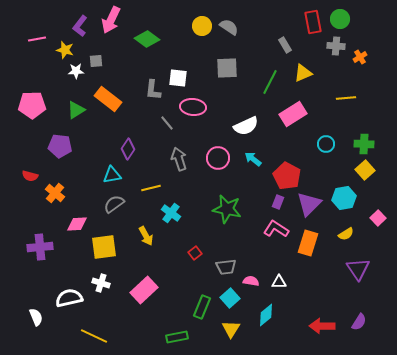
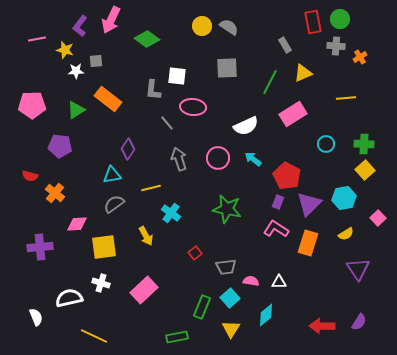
white square at (178, 78): moved 1 px left, 2 px up
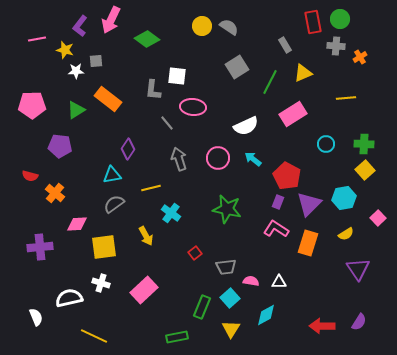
gray square at (227, 68): moved 10 px right, 1 px up; rotated 30 degrees counterclockwise
cyan diamond at (266, 315): rotated 10 degrees clockwise
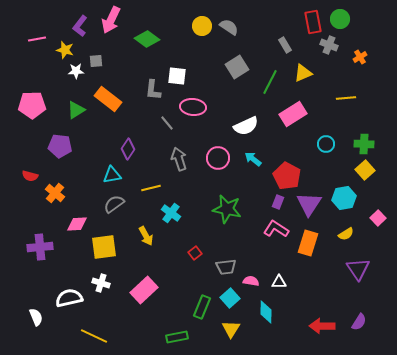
gray cross at (336, 46): moved 7 px left, 1 px up; rotated 18 degrees clockwise
purple triangle at (309, 204): rotated 12 degrees counterclockwise
cyan diamond at (266, 315): moved 3 px up; rotated 60 degrees counterclockwise
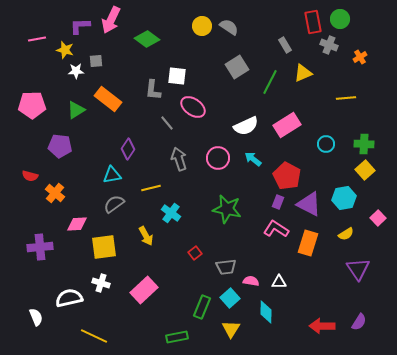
purple L-shape at (80, 26): rotated 50 degrees clockwise
pink ellipse at (193, 107): rotated 30 degrees clockwise
pink rectangle at (293, 114): moved 6 px left, 11 px down
purple triangle at (309, 204): rotated 36 degrees counterclockwise
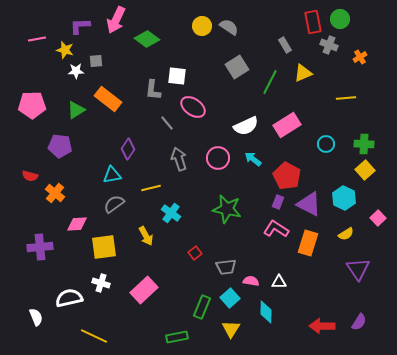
pink arrow at (111, 20): moved 5 px right
cyan hexagon at (344, 198): rotated 25 degrees counterclockwise
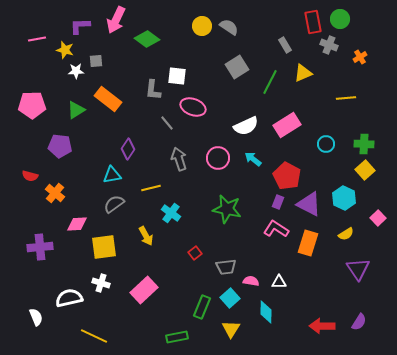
pink ellipse at (193, 107): rotated 15 degrees counterclockwise
